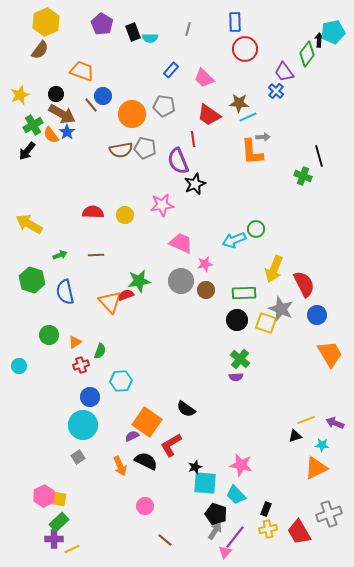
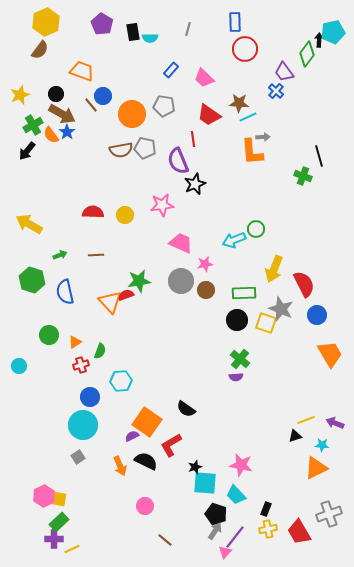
black rectangle at (133, 32): rotated 12 degrees clockwise
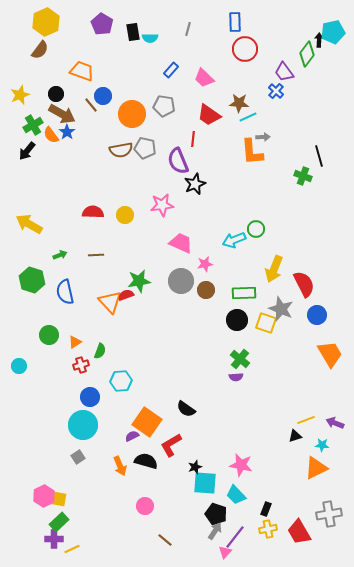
red line at (193, 139): rotated 14 degrees clockwise
black semicircle at (146, 461): rotated 10 degrees counterclockwise
gray cross at (329, 514): rotated 10 degrees clockwise
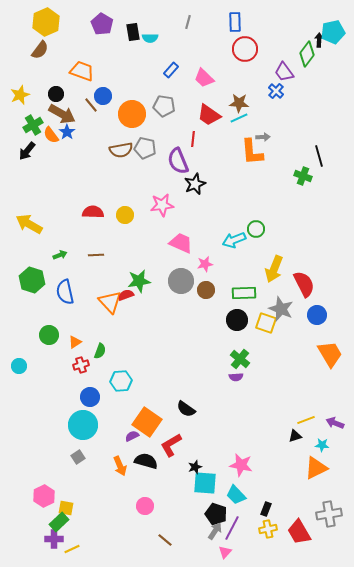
gray line at (188, 29): moved 7 px up
cyan line at (248, 117): moved 9 px left, 1 px down
yellow square at (59, 499): moved 7 px right, 9 px down
purple line at (235, 537): moved 3 px left, 9 px up; rotated 10 degrees counterclockwise
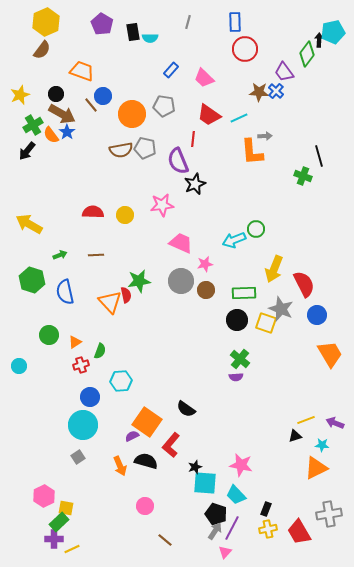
brown semicircle at (40, 50): moved 2 px right
brown star at (239, 103): moved 20 px right, 11 px up
gray arrow at (263, 137): moved 2 px right, 1 px up
red semicircle at (126, 295): rotated 98 degrees clockwise
red L-shape at (171, 445): rotated 20 degrees counterclockwise
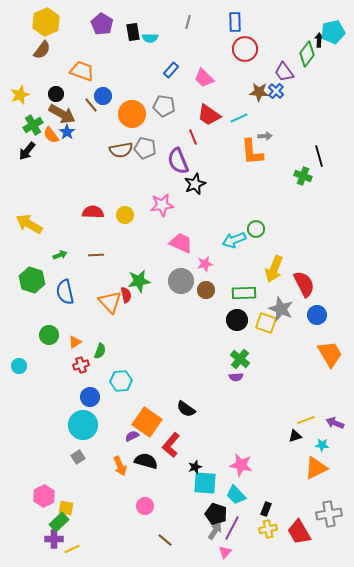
red line at (193, 139): moved 2 px up; rotated 28 degrees counterclockwise
